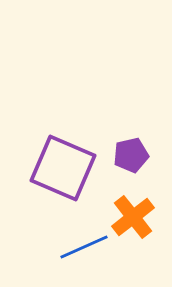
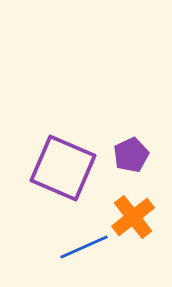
purple pentagon: rotated 12 degrees counterclockwise
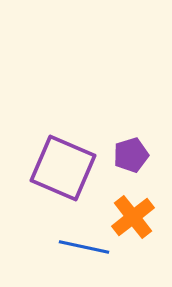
purple pentagon: rotated 8 degrees clockwise
blue line: rotated 36 degrees clockwise
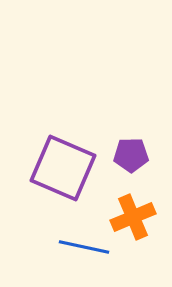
purple pentagon: rotated 16 degrees clockwise
orange cross: rotated 15 degrees clockwise
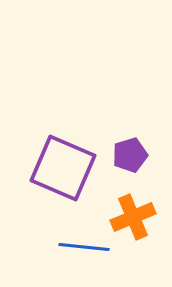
purple pentagon: moved 1 px left; rotated 16 degrees counterclockwise
blue line: rotated 6 degrees counterclockwise
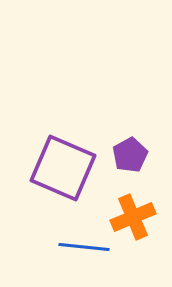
purple pentagon: rotated 12 degrees counterclockwise
